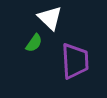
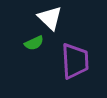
green semicircle: rotated 30 degrees clockwise
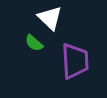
green semicircle: rotated 66 degrees clockwise
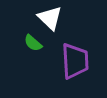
green semicircle: moved 1 px left
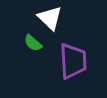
purple trapezoid: moved 2 px left
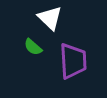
green semicircle: moved 4 px down
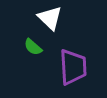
purple trapezoid: moved 6 px down
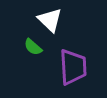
white triangle: moved 2 px down
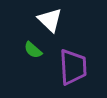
green semicircle: moved 3 px down
